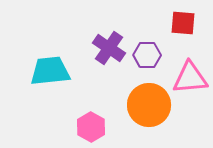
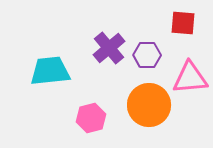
purple cross: rotated 16 degrees clockwise
pink hexagon: moved 9 px up; rotated 16 degrees clockwise
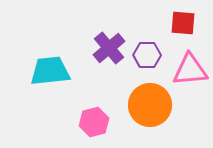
pink triangle: moved 8 px up
orange circle: moved 1 px right
pink hexagon: moved 3 px right, 4 px down
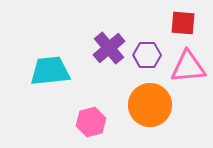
pink triangle: moved 2 px left, 3 px up
pink hexagon: moved 3 px left
